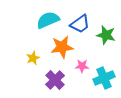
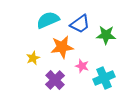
green star: rotated 12 degrees counterclockwise
pink star: rotated 16 degrees clockwise
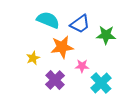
cyan semicircle: rotated 45 degrees clockwise
pink star: rotated 16 degrees counterclockwise
cyan cross: moved 3 px left, 5 px down; rotated 20 degrees counterclockwise
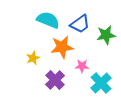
green star: rotated 12 degrees counterclockwise
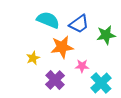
blue trapezoid: moved 1 px left
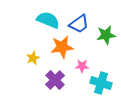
cyan cross: rotated 30 degrees counterclockwise
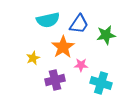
cyan semicircle: rotated 145 degrees clockwise
blue trapezoid: rotated 20 degrees counterclockwise
orange star: moved 1 px right; rotated 25 degrees counterclockwise
pink star: moved 1 px left, 1 px up
purple cross: rotated 30 degrees clockwise
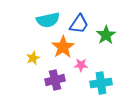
green star: rotated 24 degrees counterclockwise
cyan cross: rotated 25 degrees counterclockwise
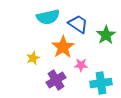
cyan semicircle: moved 3 px up
blue trapezoid: moved 1 px left; rotated 90 degrees counterclockwise
purple cross: moved 1 px right; rotated 18 degrees counterclockwise
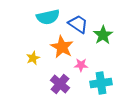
green star: moved 3 px left
orange star: moved 1 px left; rotated 10 degrees counterclockwise
purple cross: moved 4 px right, 4 px down; rotated 18 degrees counterclockwise
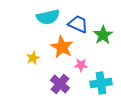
blue trapezoid: rotated 10 degrees counterclockwise
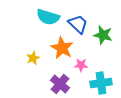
cyan semicircle: rotated 30 degrees clockwise
blue trapezoid: rotated 20 degrees clockwise
green star: rotated 24 degrees counterclockwise
orange star: moved 1 px down
